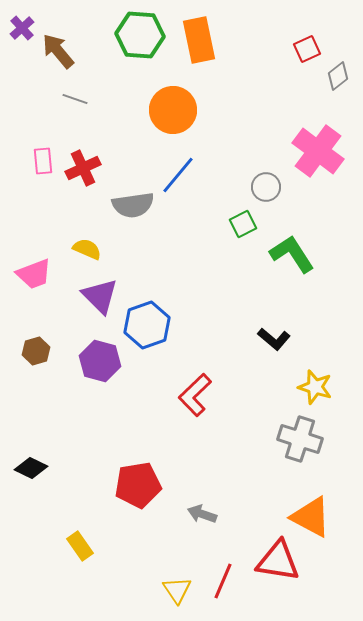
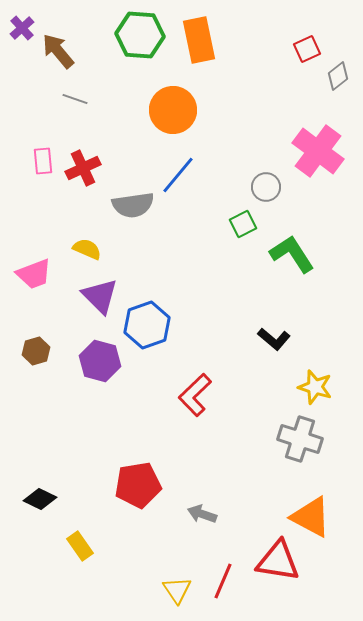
black diamond: moved 9 px right, 31 px down
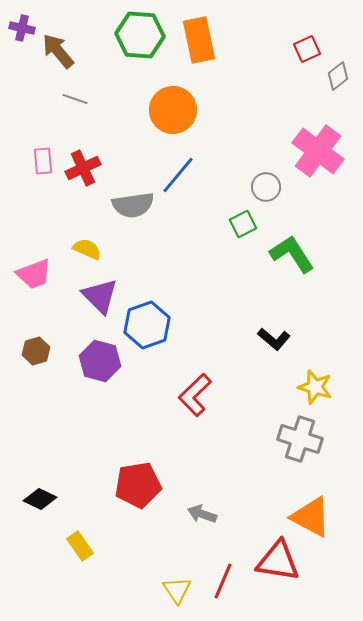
purple cross: rotated 35 degrees counterclockwise
